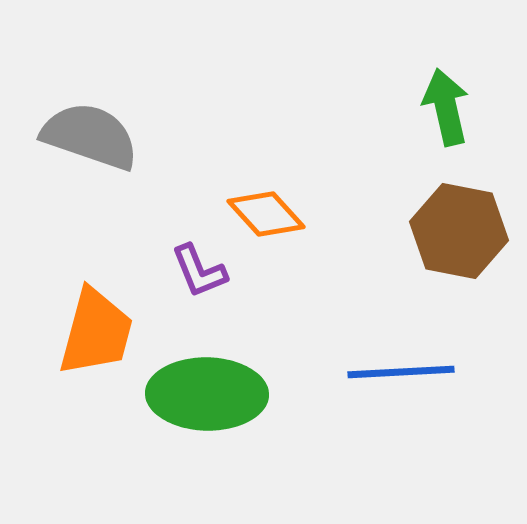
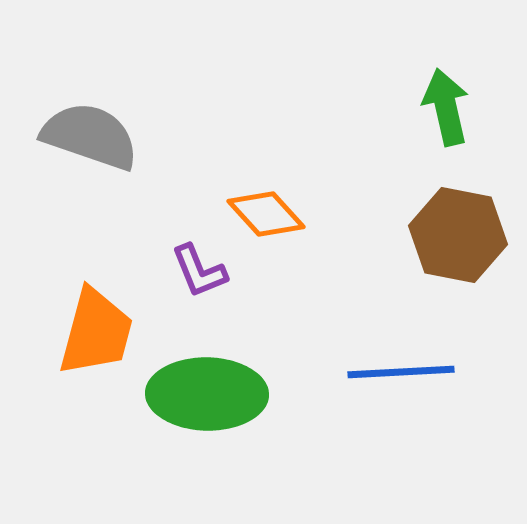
brown hexagon: moved 1 px left, 4 px down
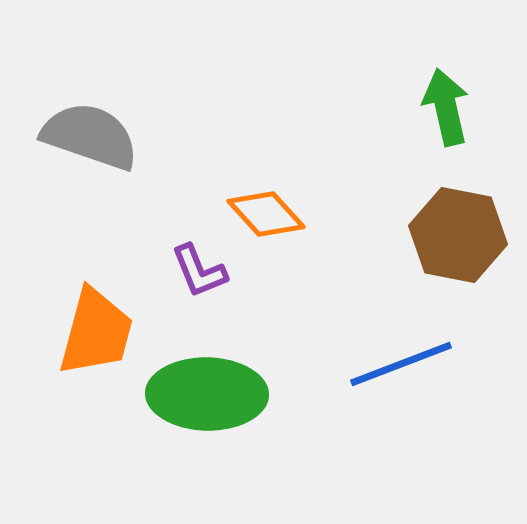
blue line: moved 8 px up; rotated 18 degrees counterclockwise
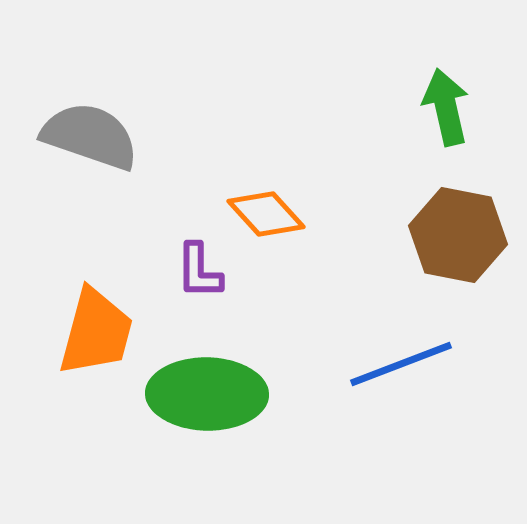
purple L-shape: rotated 22 degrees clockwise
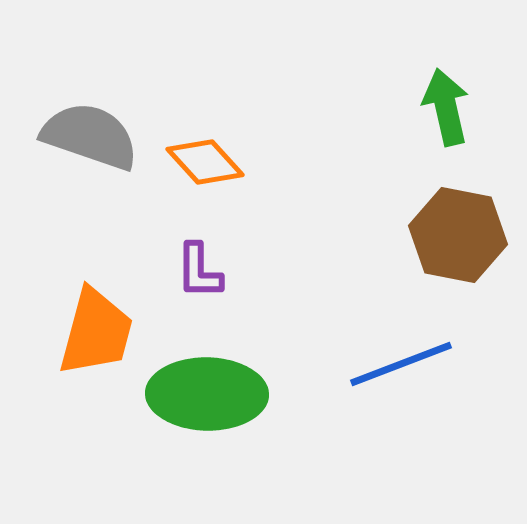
orange diamond: moved 61 px left, 52 px up
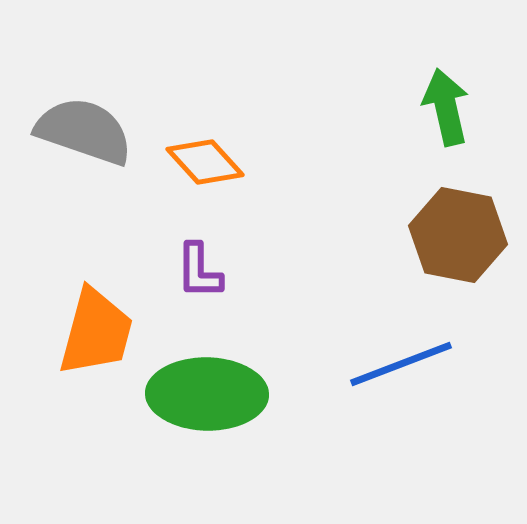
gray semicircle: moved 6 px left, 5 px up
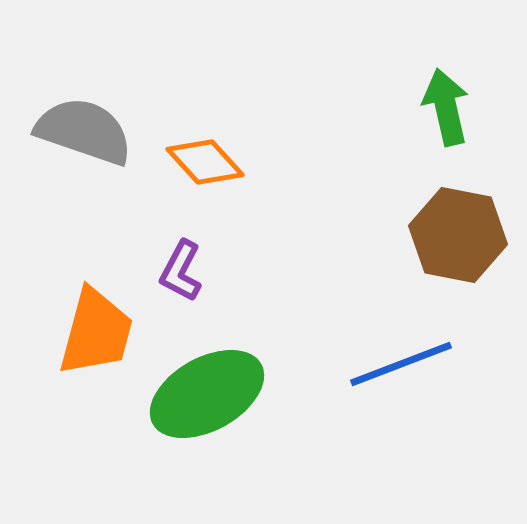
purple L-shape: moved 18 px left; rotated 28 degrees clockwise
green ellipse: rotated 30 degrees counterclockwise
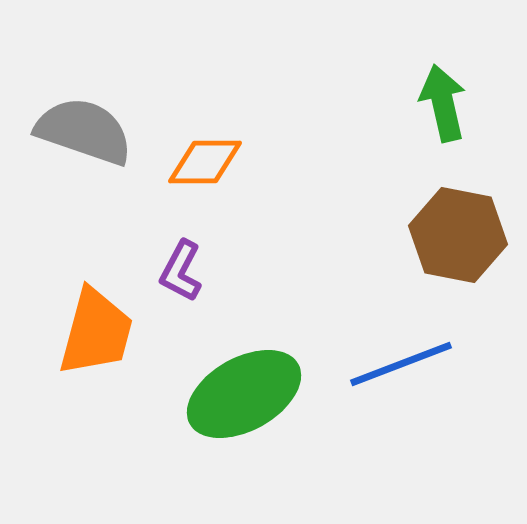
green arrow: moved 3 px left, 4 px up
orange diamond: rotated 48 degrees counterclockwise
green ellipse: moved 37 px right
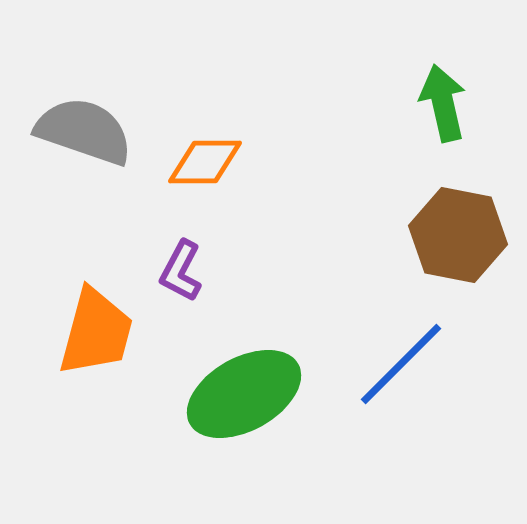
blue line: rotated 24 degrees counterclockwise
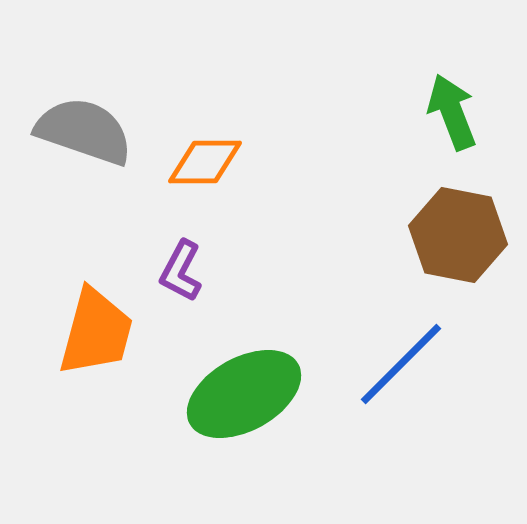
green arrow: moved 9 px right, 9 px down; rotated 8 degrees counterclockwise
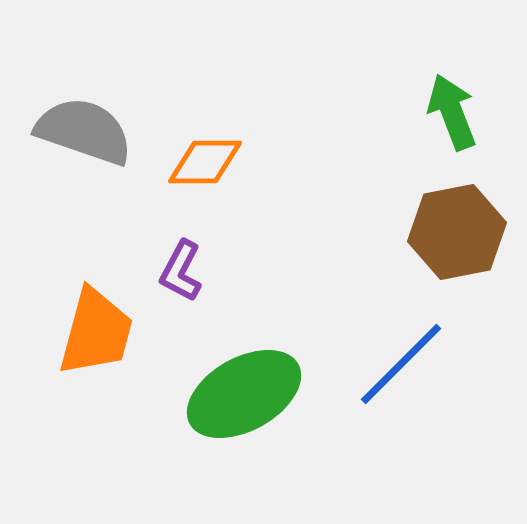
brown hexagon: moved 1 px left, 3 px up; rotated 22 degrees counterclockwise
